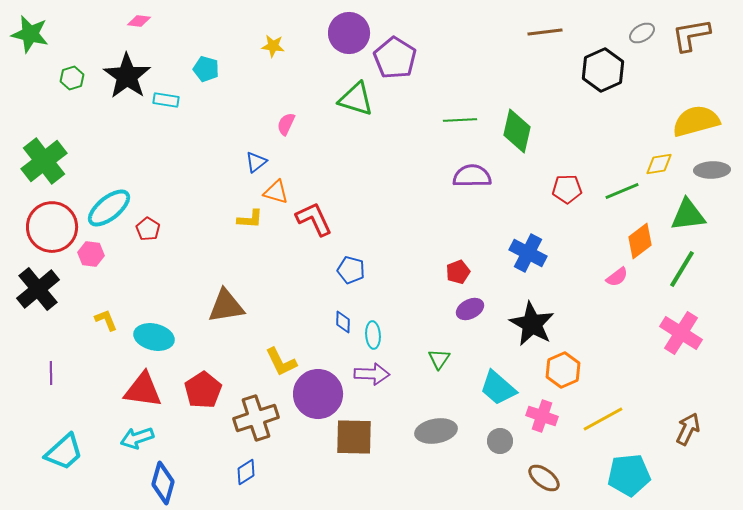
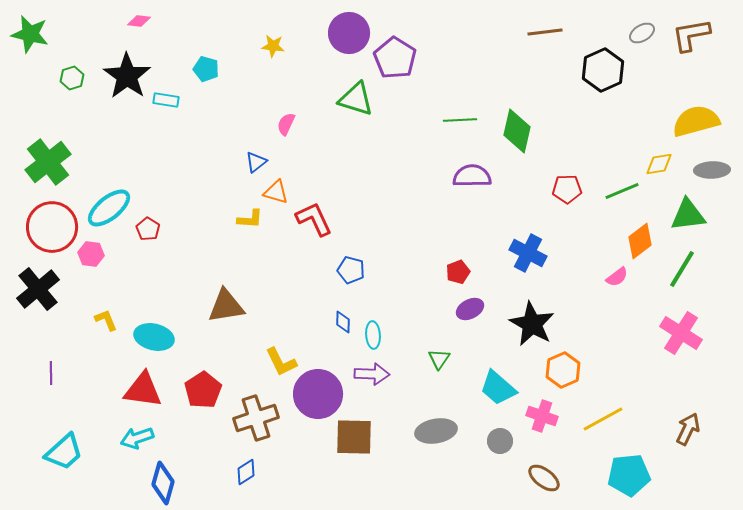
green cross at (44, 161): moved 4 px right, 1 px down
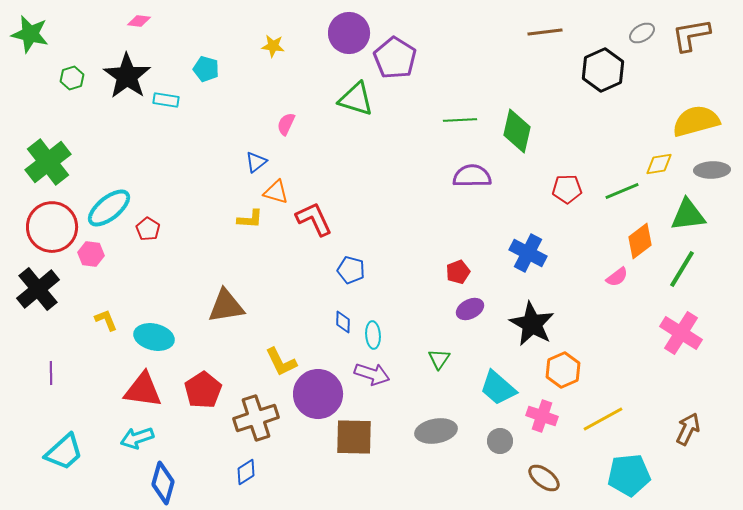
purple arrow at (372, 374): rotated 16 degrees clockwise
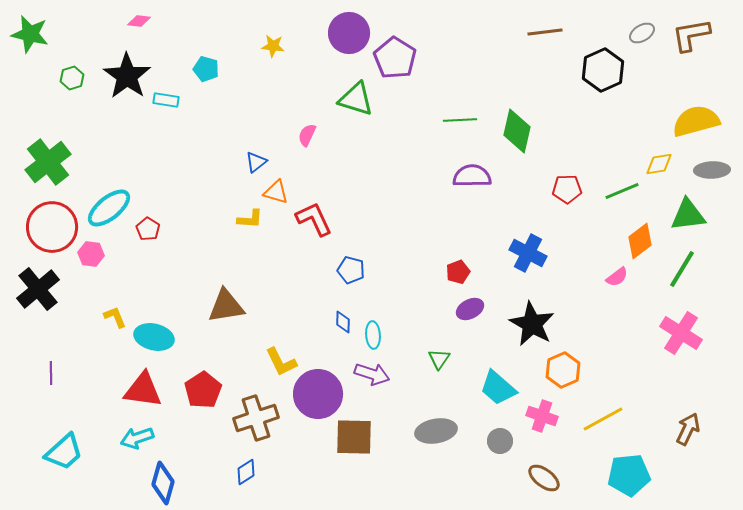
pink semicircle at (286, 124): moved 21 px right, 11 px down
yellow L-shape at (106, 320): moved 9 px right, 3 px up
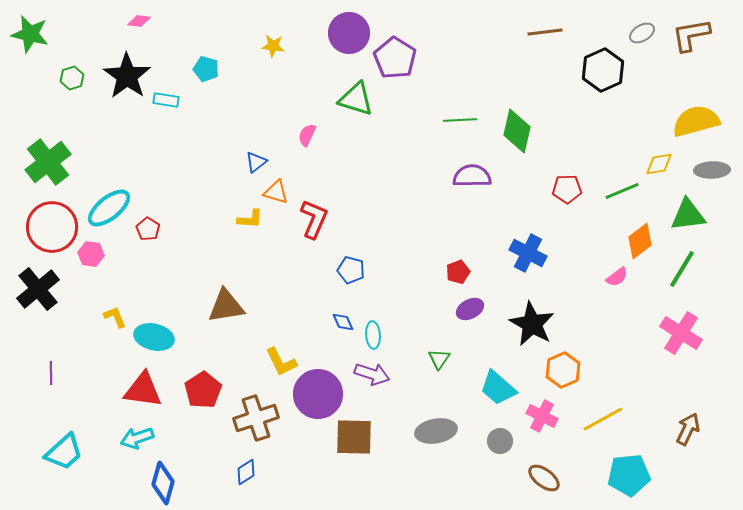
red L-shape at (314, 219): rotated 48 degrees clockwise
blue diamond at (343, 322): rotated 25 degrees counterclockwise
pink cross at (542, 416): rotated 8 degrees clockwise
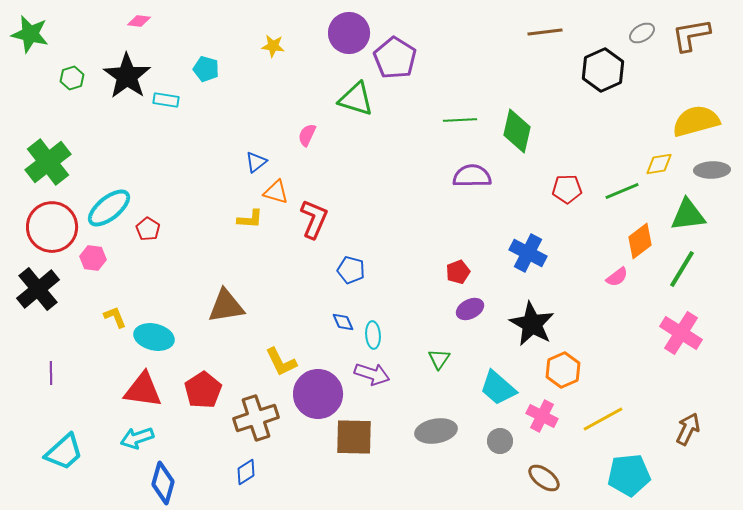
pink hexagon at (91, 254): moved 2 px right, 4 px down
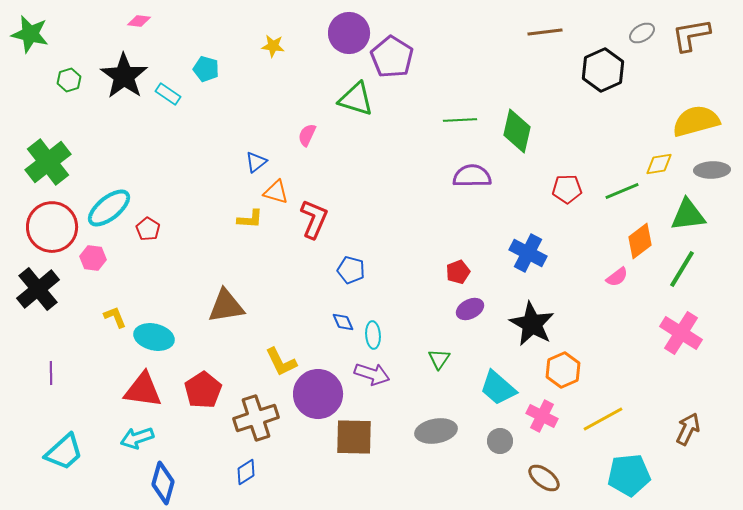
purple pentagon at (395, 58): moved 3 px left, 1 px up
black star at (127, 76): moved 3 px left
green hexagon at (72, 78): moved 3 px left, 2 px down
cyan rectangle at (166, 100): moved 2 px right, 6 px up; rotated 25 degrees clockwise
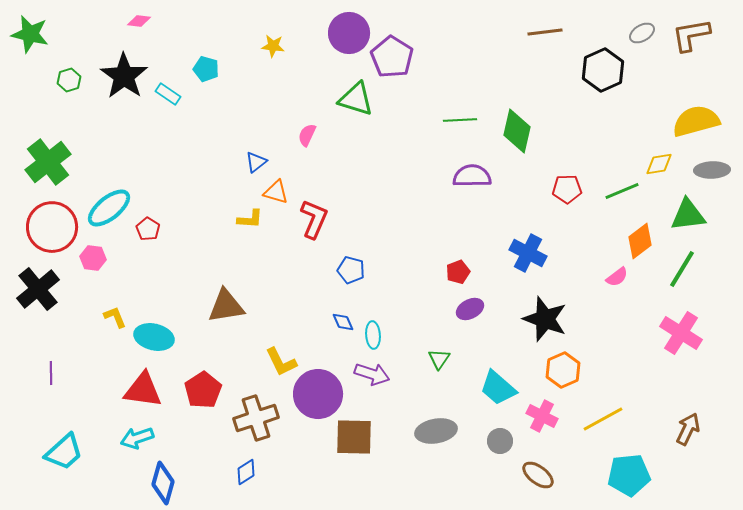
black star at (532, 324): moved 13 px right, 5 px up; rotated 9 degrees counterclockwise
brown ellipse at (544, 478): moved 6 px left, 3 px up
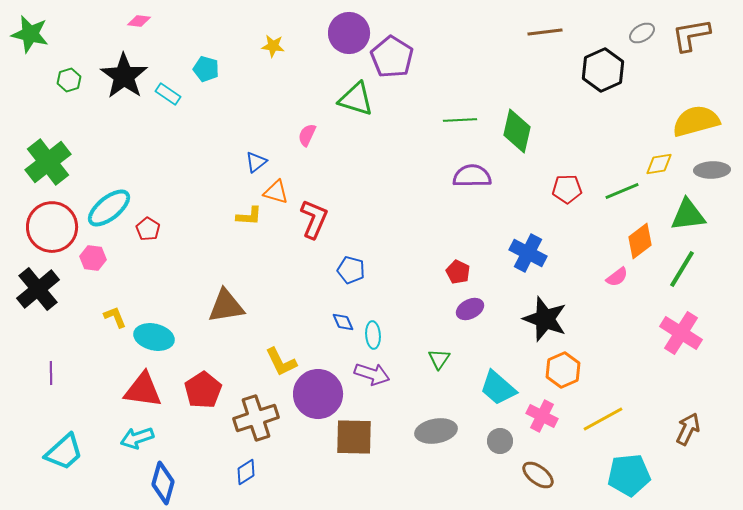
yellow L-shape at (250, 219): moved 1 px left, 3 px up
red pentagon at (458, 272): rotated 25 degrees counterclockwise
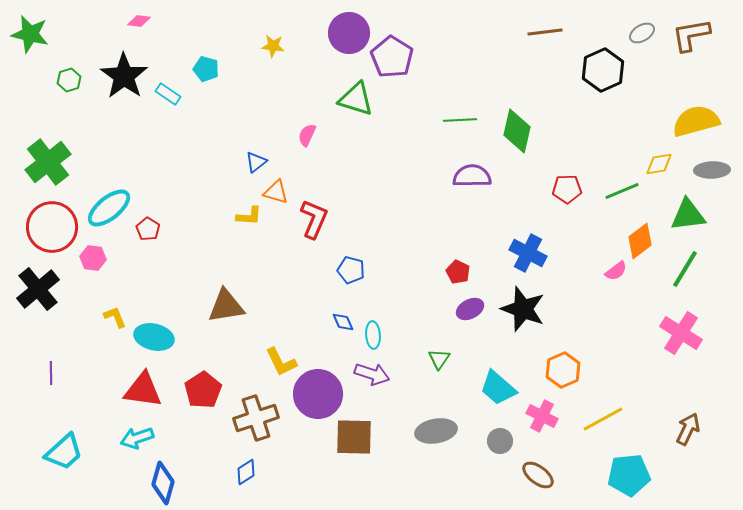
green line at (682, 269): moved 3 px right
pink semicircle at (617, 277): moved 1 px left, 6 px up
black star at (545, 319): moved 22 px left, 10 px up
